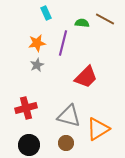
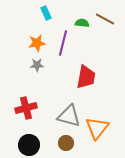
gray star: rotated 24 degrees clockwise
red trapezoid: rotated 35 degrees counterclockwise
orange triangle: moved 1 px left, 1 px up; rotated 20 degrees counterclockwise
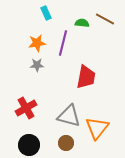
red cross: rotated 15 degrees counterclockwise
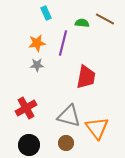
orange triangle: rotated 15 degrees counterclockwise
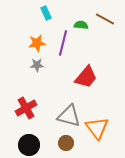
green semicircle: moved 1 px left, 2 px down
red trapezoid: rotated 30 degrees clockwise
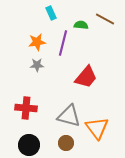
cyan rectangle: moved 5 px right
orange star: moved 1 px up
red cross: rotated 35 degrees clockwise
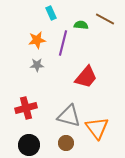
orange star: moved 2 px up
red cross: rotated 20 degrees counterclockwise
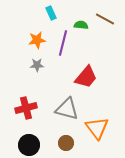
gray triangle: moved 2 px left, 7 px up
